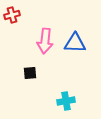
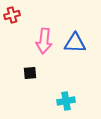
pink arrow: moved 1 px left
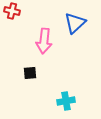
red cross: moved 4 px up; rotated 28 degrees clockwise
blue triangle: moved 20 px up; rotated 45 degrees counterclockwise
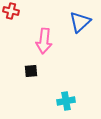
red cross: moved 1 px left
blue triangle: moved 5 px right, 1 px up
black square: moved 1 px right, 2 px up
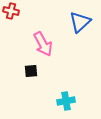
pink arrow: moved 1 px left, 3 px down; rotated 35 degrees counterclockwise
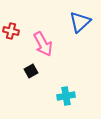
red cross: moved 20 px down
black square: rotated 24 degrees counterclockwise
cyan cross: moved 5 px up
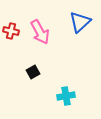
pink arrow: moved 3 px left, 12 px up
black square: moved 2 px right, 1 px down
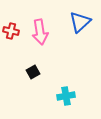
pink arrow: rotated 20 degrees clockwise
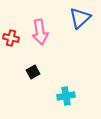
blue triangle: moved 4 px up
red cross: moved 7 px down
